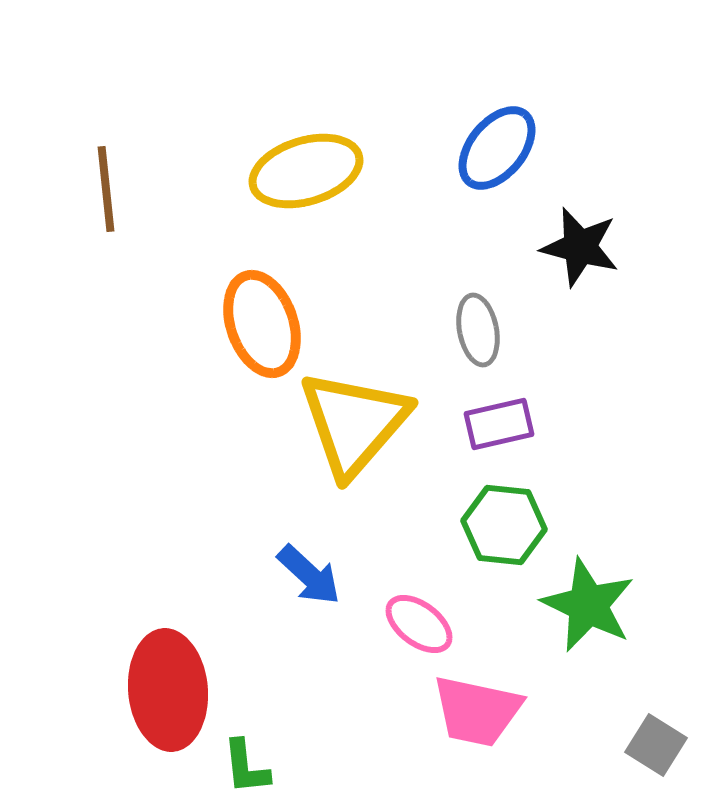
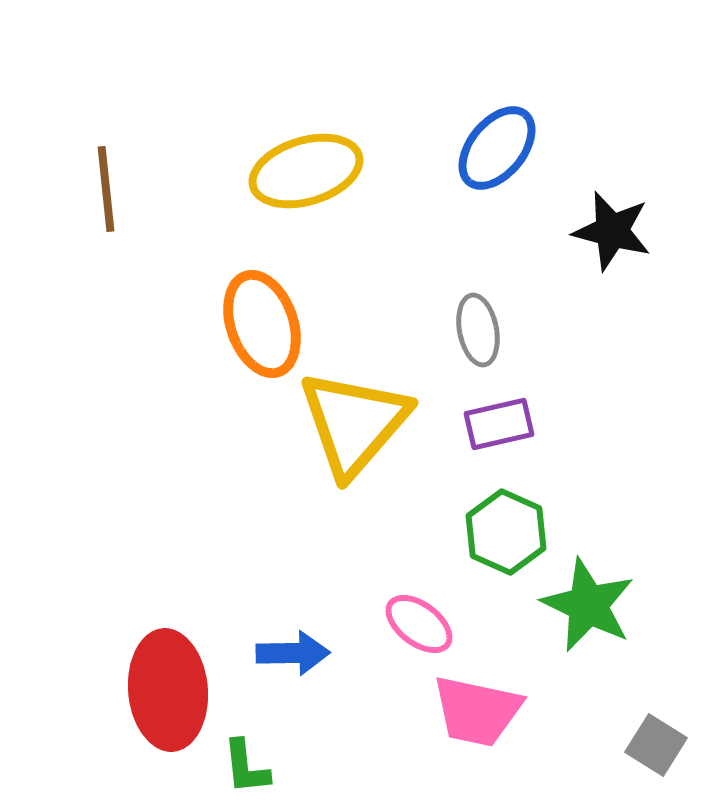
black star: moved 32 px right, 16 px up
green hexagon: moved 2 px right, 7 px down; rotated 18 degrees clockwise
blue arrow: moved 16 px left, 78 px down; rotated 44 degrees counterclockwise
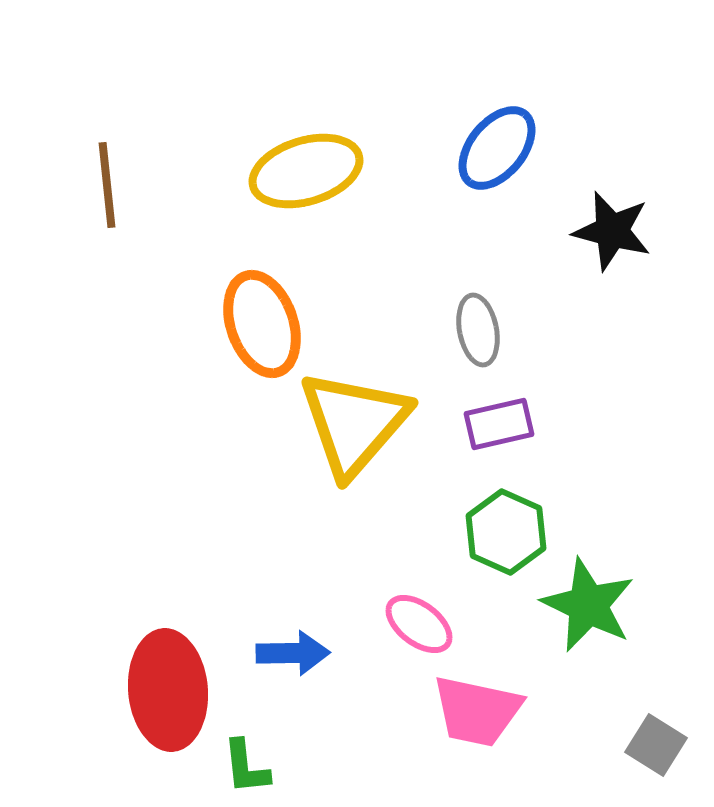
brown line: moved 1 px right, 4 px up
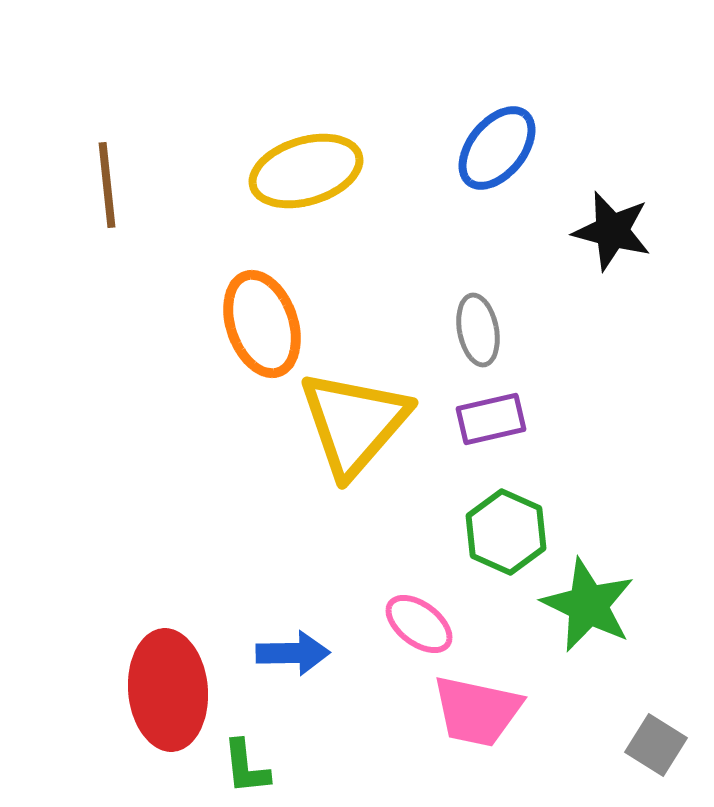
purple rectangle: moved 8 px left, 5 px up
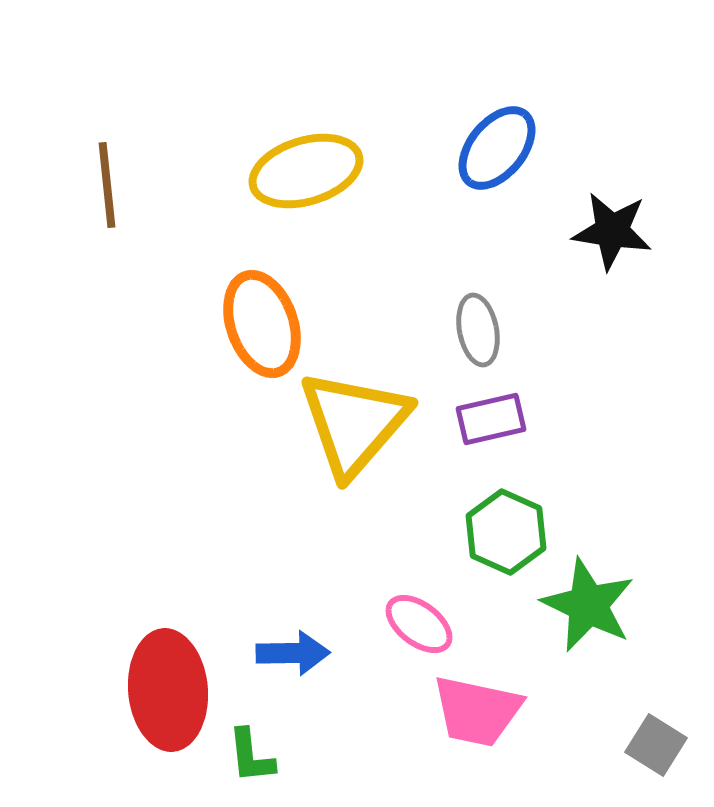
black star: rotated 6 degrees counterclockwise
green L-shape: moved 5 px right, 11 px up
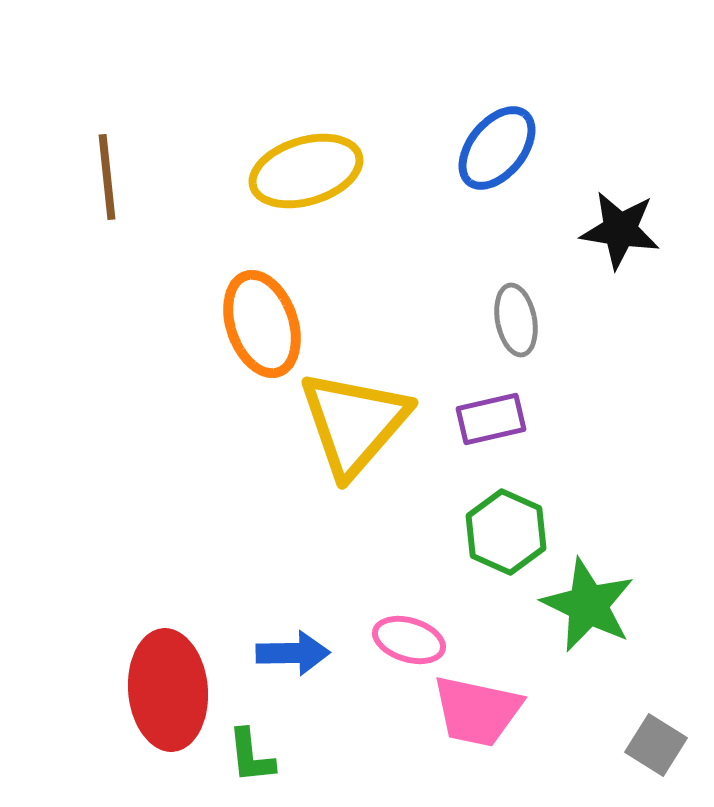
brown line: moved 8 px up
black star: moved 8 px right, 1 px up
gray ellipse: moved 38 px right, 10 px up
pink ellipse: moved 10 px left, 16 px down; rotated 20 degrees counterclockwise
